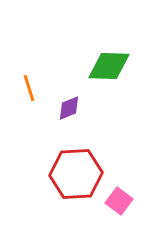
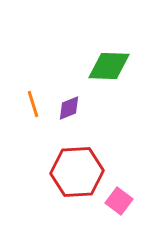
orange line: moved 4 px right, 16 px down
red hexagon: moved 1 px right, 2 px up
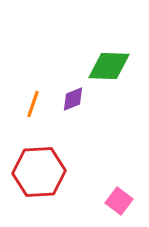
orange line: rotated 36 degrees clockwise
purple diamond: moved 4 px right, 9 px up
red hexagon: moved 38 px left
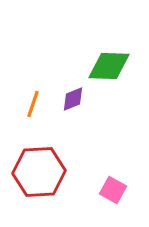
pink square: moved 6 px left, 11 px up; rotated 8 degrees counterclockwise
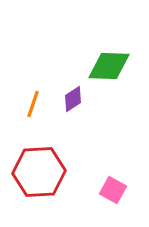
purple diamond: rotated 12 degrees counterclockwise
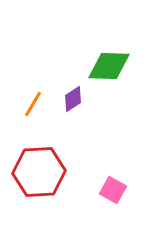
orange line: rotated 12 degrees clockwise
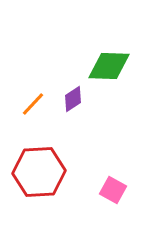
orange line: rotated 12 degrees clockwise
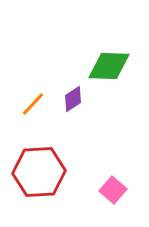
pink square: rotated 12 degrees clockwise
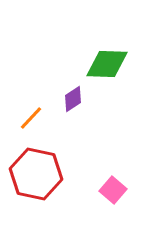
green diamond: moved 2 px left, 2 px up
orange line: moved 2 px left, 14 px down
red hexagon: moved 3 px left, 2 px down; rotated 15 degrees clockwise
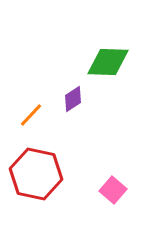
green diamond: moved 1 px right, 2 px up
orange line: moved 3 px up
